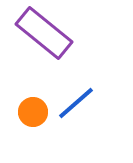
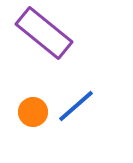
blue line: moved 3 px down
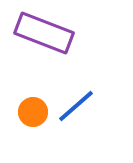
purple rectangle: rotated 18 degrees counterclockwise
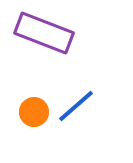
orange circle: moved 1 px right
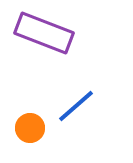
orange circle: moved 4 px left, 16 px down
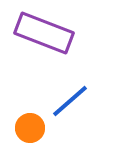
blue line: moved 6 px left, 5 px up
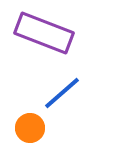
blue line: moved 8 px left, 8 px up
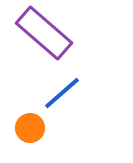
purple rectangle: rotated 20 degrees clockwise
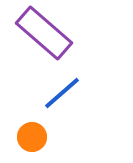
orange circle: moved 2 px right, 9 px down
